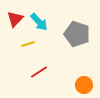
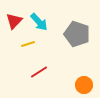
red triangle: moved 1 px left, 2 px down
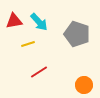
red triangle: rotated 36 degrees clockwise
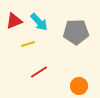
red triangle: rotated 12 degrees counterclockwise
gray pentagon: moved 1 px left, 2 px up; rotated 20 degrees counterclockwise
orange circle: moved 5 px left, 1 px down
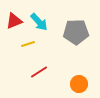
orange circle: moved 2 px up
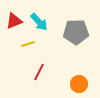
red line: rotated 30 degrees counterclockwise
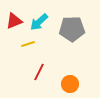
cyan arrow: rotated 90 degrees clockwise
gray pentagon: moved 4 px left, 3 px up
orange circle: moved 9 px left
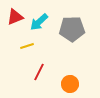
red triangle: moved 1 px right, 4 px up
yellow line: moved 1 px left, 2 px down
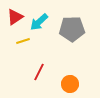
red triangle: rotated 12 degrees counterclockwise
yellow line: moved 4 px left, 5 px up
